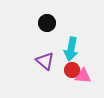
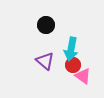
black circle: moved 1 px left, 2 px down
red circle: moved 1 px right, 5 px up
pink triangle: rotated 30 degrees clockwise
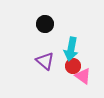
black circle: moved 1 px left, 1 px up
red circle: moved 1 px down
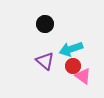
cyan arrow: rotated 60 degrees clockwise
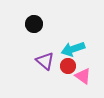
black circle: moved 11 px left
cyan arrow: moved 2 px right
red circle: moved 5 px left
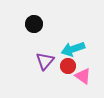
purple triangle: rotated 30 degrees clockwise
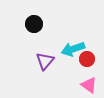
red circle: moved 19 px right, 7 px up
pink triangle: moved 6 px right, 9 px down
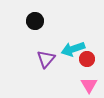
black circle: moved 1 px right, 3 px up
purple triangle: moved 1 px right, 2 px up
pink triangle: rotated 24 degrees clockwise
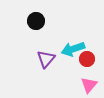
black circle: moved 1 px right
pink triangle: rotated 12 degrees clockwise
